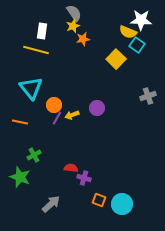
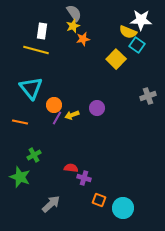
cyan circle: moved 1 px right, 4 px down
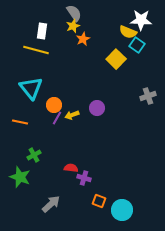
orange star: rotated 16 degrees counterclockwise
orange square: moved 1 px down
cyan circle: moved 1 px left, 2 px down
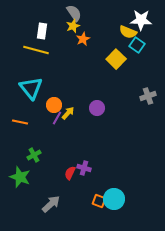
yellow arrow: moved 4 px left, 2 px up; rotated 152 degrees clockwise
red semicircle: moved 1 px left, 5 px down; rotated 72 degrees counterclockwise
purple cross: moved 10 px up
cyan circle: moved 8 px left, 11 px up
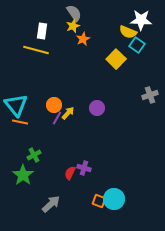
cyan triangle: moved 15 px left, 17 px down
gray cross: moved 2 px right, 1 px up
green star: moved 3 px right, 2 px up; rotated 15 degrees clockwise
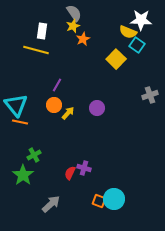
purple line: moved 33 px up
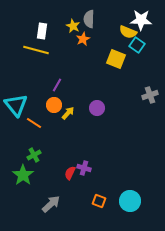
gray semicircle: moved 15 px right, 6 px down; rotated 144 degrees counterclockwise
yellow star: rotated 24 degrees counterclockwise
yellow square: rotated 24 degrees counterclockwise
orange line: moved 14 px right, 1 px down; rotated 21 degrees clockwise
cyan circle: moved 16 px right, 2 px down
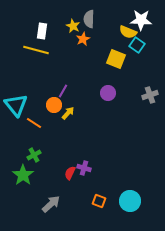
purple line: moved 6 px right, 6 px down
purple circle: moved 11 px right, 15 px up
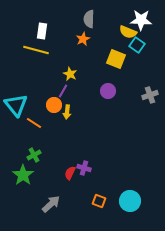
yellow star: moved 3 px left, 48 px down
purple circle: moved 2 px up
yellow arrow: moved 1 px left, 1 px up; rotated 144 degrees clockwise
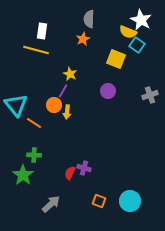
white star: rotated 25 degrees clockwise
green cross: rotated 32 degrees clockwise
